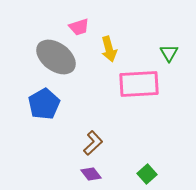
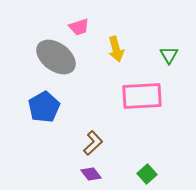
yellow arrow: moved 7 px right
green triangle: moved 2 px down
pink rectangle: moved 3 px right, 12 px down
blue pentagon: moved 3 px down
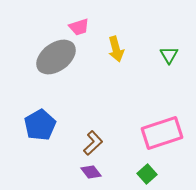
gray ellipse: rotated 72 degrees counterclockwise
pink rectangle: moved 20 px right, 37 px down; rotated 15 degrees counterclockwise
blue pentagon: moved 4 px left, 18 px down
purple diamond: moved 2 px up
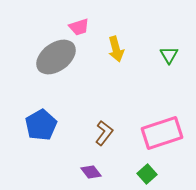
blue pentagon: moved 1 px right
brown L-shape: moved 11 px right, 10 px up; rotated 10 degrees counterclockwise
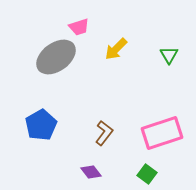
yellow arrow: rotated 60 degrees clockwise
green square: rotated 12 degrees counterclockwise
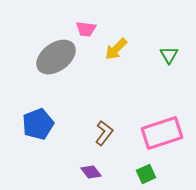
pink trapezoid: moved 7 px right, 2 px down; rotated 25 degrees clockwise
blue pentagon: moved 3 px left, 1 px up; rotated 8 degrees clockwise
green square: moved 1 px left; rotated 30 degrees clockwise
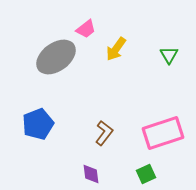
pink trapezoid: rotated 45 degrees counterclockwise
yellow arrow: rotated 10 degrees counterclockwise
pink rectangle: moved 1 px right
purple diamond: moved 2 px down; rotated 30 degrees clockwise
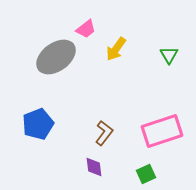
pink rectangle: moved 1 px left, 2 px up
purple diamond: moved 3 px right, 7 px up
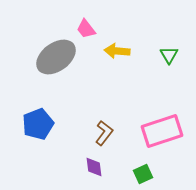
pink trapezoid: rotated 90 degrees clockwise
yellow arrow: moved 1 px right, 2 px down; rotated 60 degrees clockwise
green square: moved 3 px left
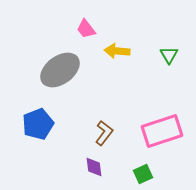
gray ellipse: moved 4 px right, 13 px down
